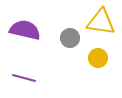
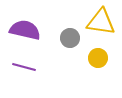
purple line: moved 11 px up
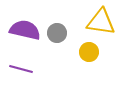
gray circle: moved 13 px left, 5 px up
yellow circle: moved 9 px left, 6 px up
purple line: moved 3 px left, 2 px down
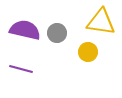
yellow circle: moved 1 px left
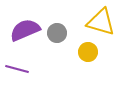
yellow triangle: rotated 8 degrees clockwise
purple semicircle: rotated 36 degrees counterclockwise
purple line: moved 4 px left
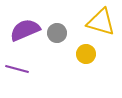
yellow circle: moved 2 px left, 2 px down
